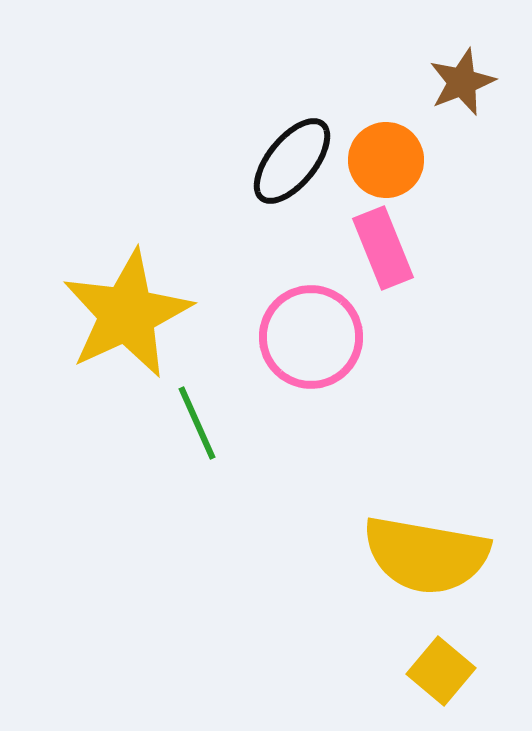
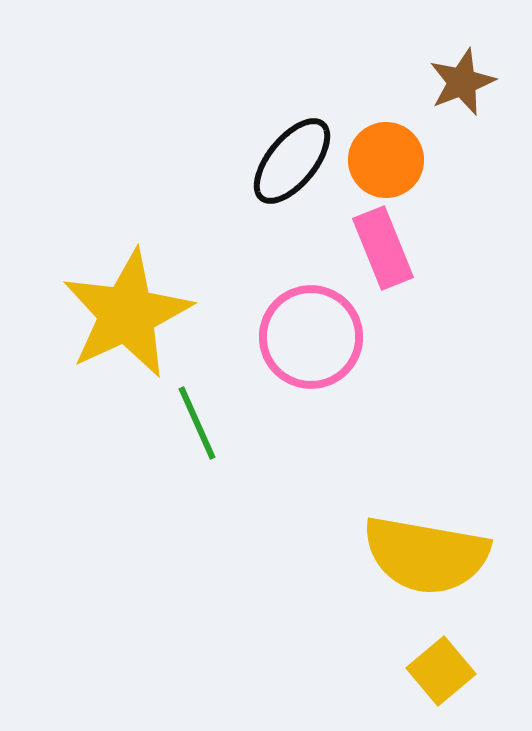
yellow square: rotated 10 degrees clockwise
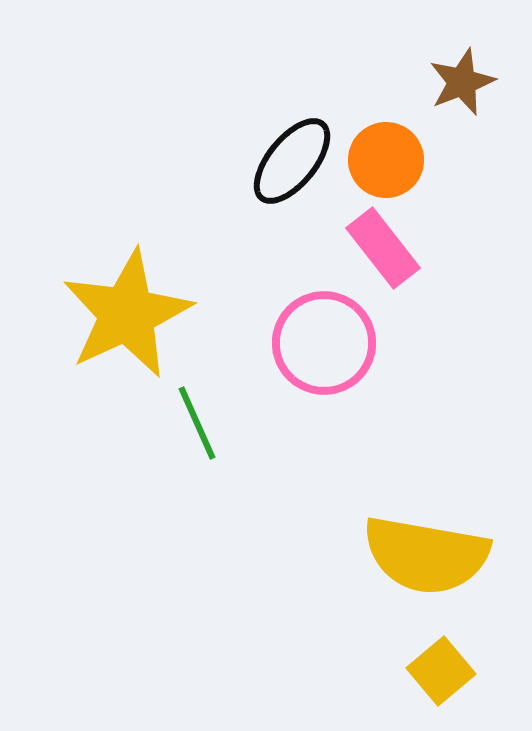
pink rectangle: rotated 16 degrees counterclockwise
pink circle: moved 13 px right, 6 px down
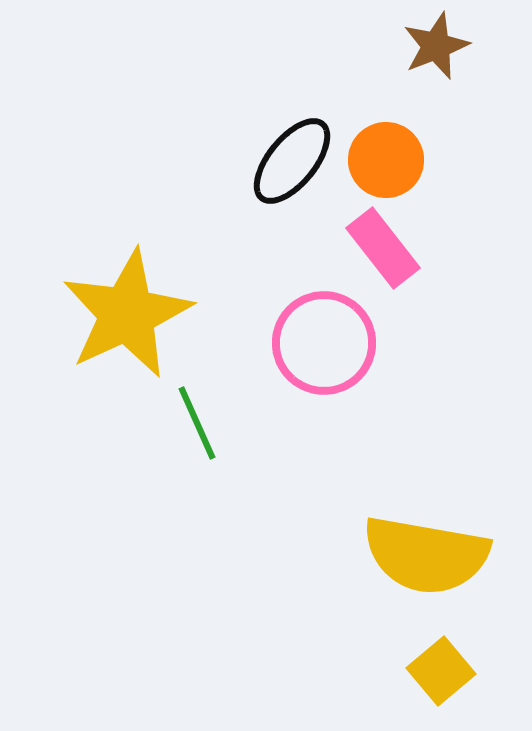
brown star: moved 26 px left, 36 px up
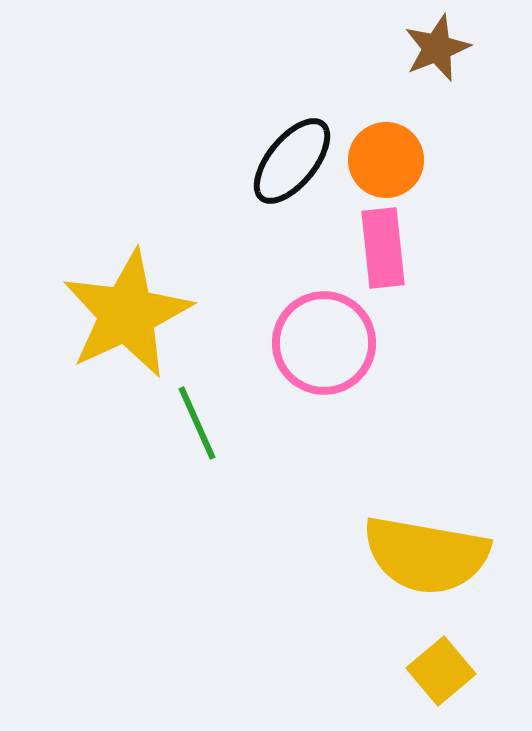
brown star: moved 1 px right, 2 px down
pink rectangle: rotated 32 degrees clockwise
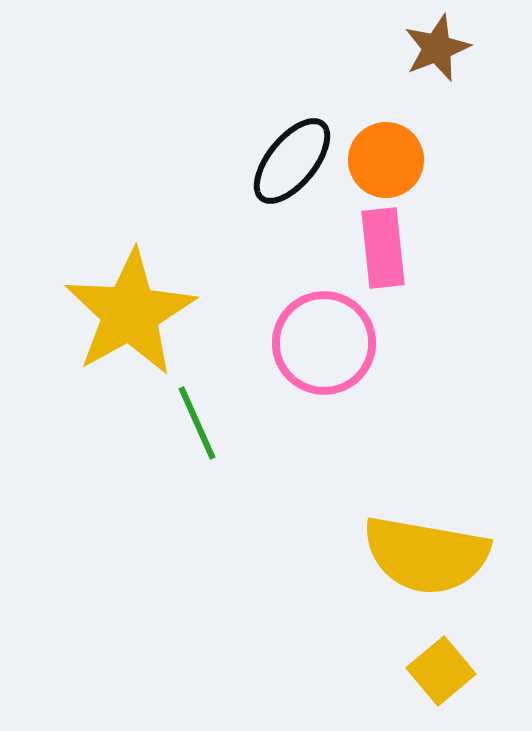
yellow star: moved 3 px right, 1 px up; rotated 4 degrees counterclockwise
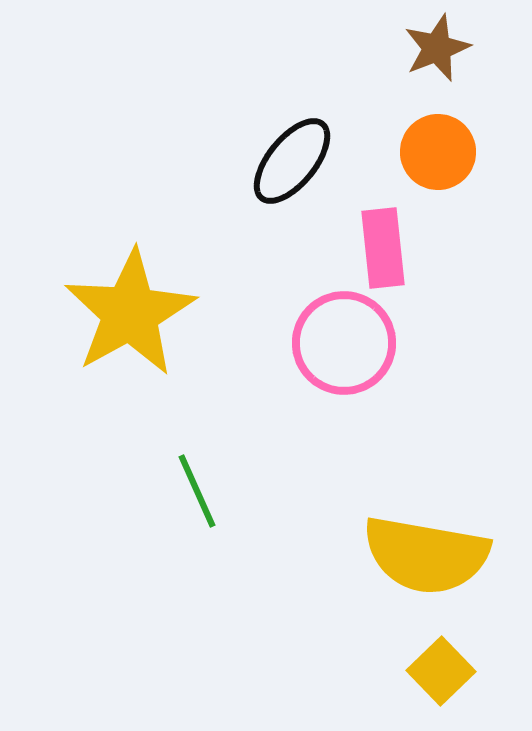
orange circle: moved 52 px right, 8 px up
pink circle: moved 20 px right
green line: moved 68 px down
yellow square: rotated 4 degrees counterclockwise
